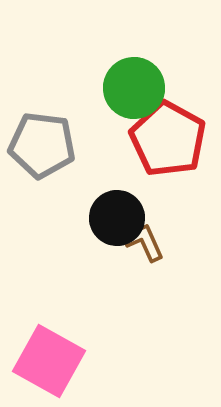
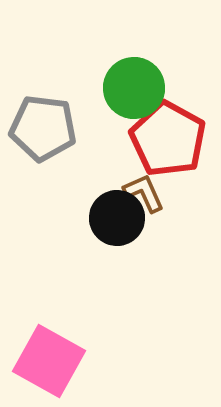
gray pentagon: moved 1 px right, 17 px up
brown L-shape: moved 49 px up
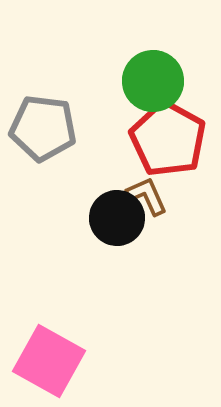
green circle: moved 19 px right, 7 px up
brown L-shape: moved 3 px right, 3 px down
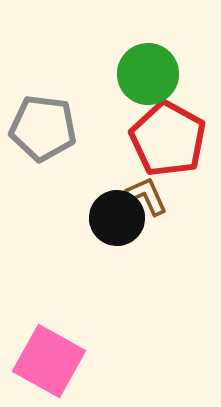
green circle: moved 5 px left, 7 px up
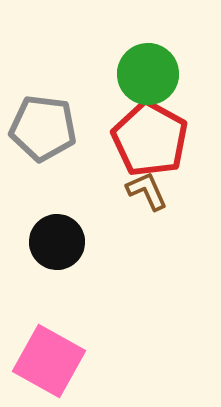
red pentagon: moved 18 px left
brown L-shape: moved 5 px up
black circle: moved 60 px left, 24 px down
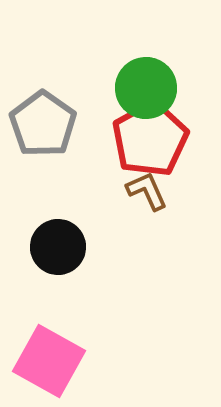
green circle: moved 2 px left, 14 px down
gray pentagon: moved 4 px up; rotated 28 degrees clockwise
red pentagon: rotated 14 degrees clockwise
black circle: moved 1 px right, 5 px down
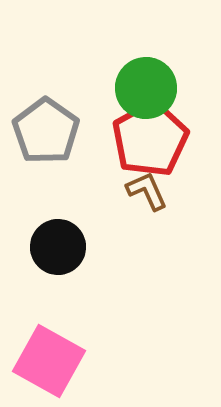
gray pentagon: moved 3 px right, 7 px down
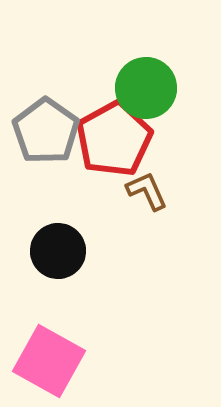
red pentagon: moved 36 px left
black circle: moved 4 px down
